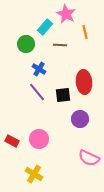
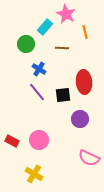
brown line: moved 2 px right, 3 px down
pink circle: moved 1 px down
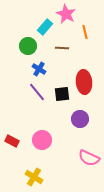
green circle: moved 2 px right, 2 px down
black square: moved 1 px left, 1 px up
pink circle: moved 3 px right
yellow cross: moved 3 px down
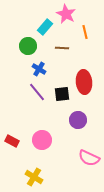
purple circle: moved 2 px left, 1 px down
